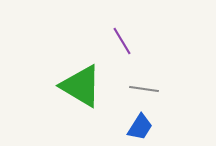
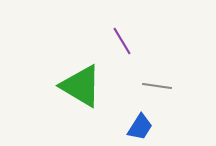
gray line: moved 13 px right, 3 px up
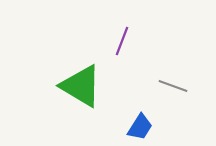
purple line: rotated 52 degrees clockwise
gray line: moved 16 px right; rotated 12 degrees clockwise
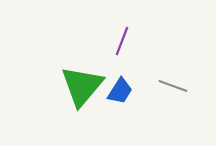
green triangle: moved 1 px right; rotated 39 degrees clockwise
blue trapezoid: moved 20 px left, 36 px up
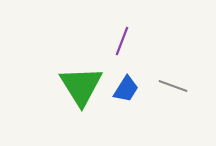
green triangle: moved 1 px left; rotated 12 degrees counterclockwise
blue trapezoid: moved 6 px right, 2 px up
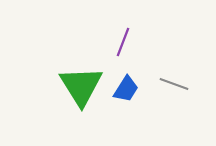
purple line: moved 1 px right, 1 px down
gray line: moved 1 px right, 2 px up
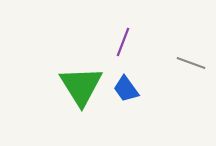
gray line: moved 17 px right, 21 px up
blue trapezoid: rotated 112 degrees clockwise
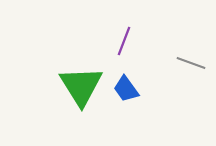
purple line: moved 1 px right, 1 px up
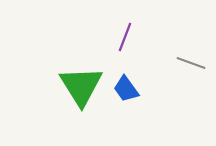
purple line: moved 1 px right, 4 px up
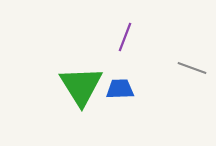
gray line: moved 1 px right, 5 px down
blue trapezoid: moved 6 px left; rotated 124 degrees clockwise
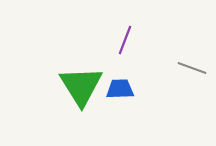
purple line: moved 3 px down
